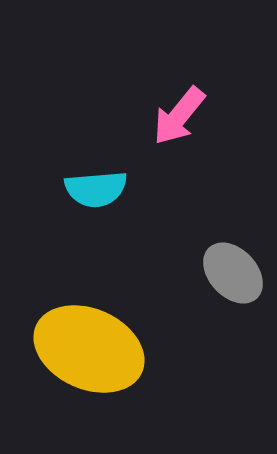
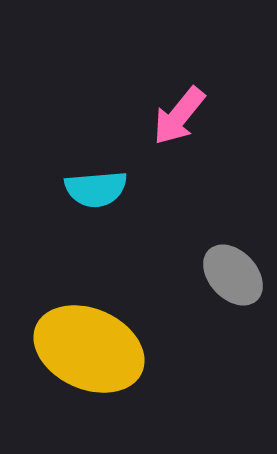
gray ellipse: moved 2 px down
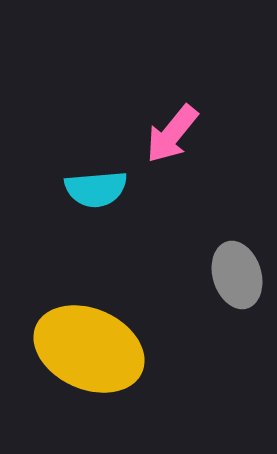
pink arrow: moved 7 px left, 18 px down
gray ellipse: moved 4 px right; rotated 26 degrees clockwise
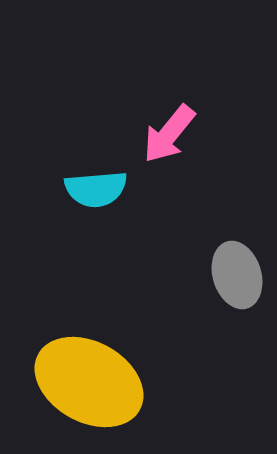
pink arrow: moved 3 px left
yellow ellipse: moved 33 px down; rotated 5 degrees clockwise
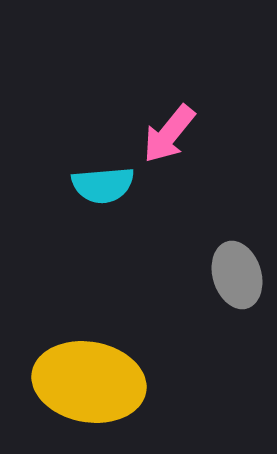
cyan semicircle: moved 7 px right, 4 px up
yellow ellipse: rotated 19 degrees counterclockwise
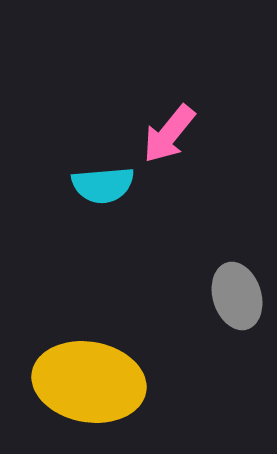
gray ellipse: moved 21 px down
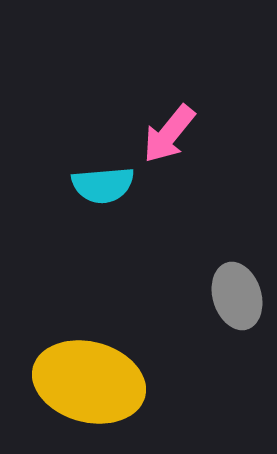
yellow ellipse: rotated 5 degrees clockwise
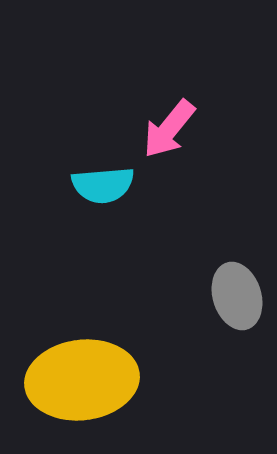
pink arrow: moved 5 px up
yellow ellipse: moved 7 px left, 2 px up; rotated 22 degrees counterclockwise
